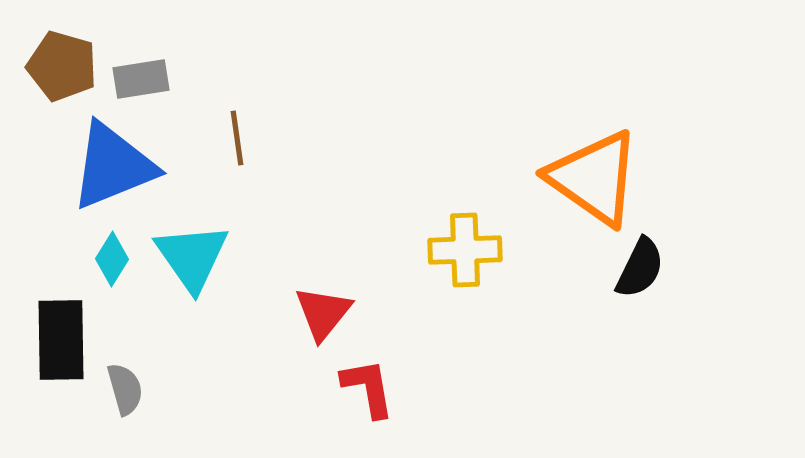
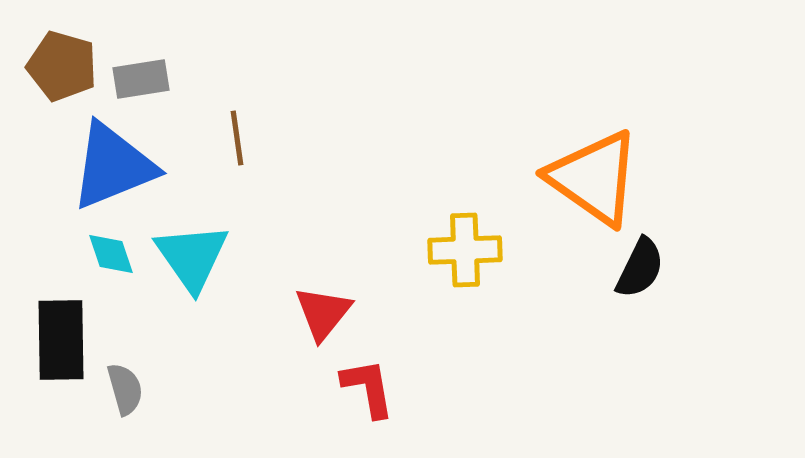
cyan diamond: moved 1 px left, 5 px up; rotated 50 degrees counterclockwise
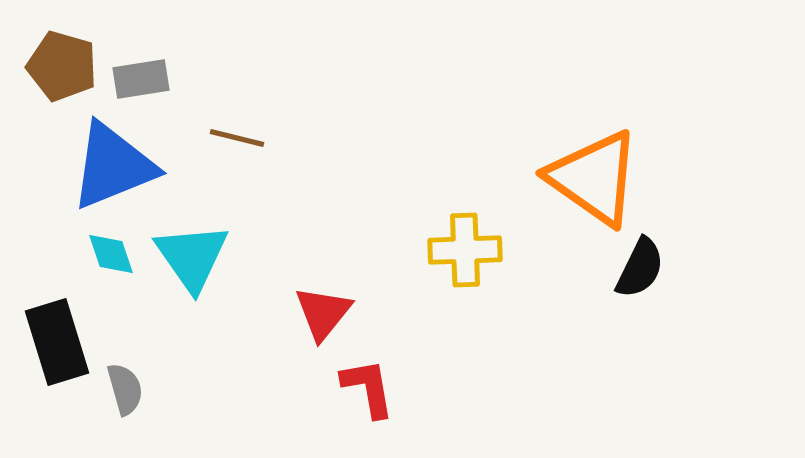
brown line: rotated 68 degrees counterclockwise
black rectangle: moved 4 px left, 2 px down; rotated 16 degrees counterclockwise
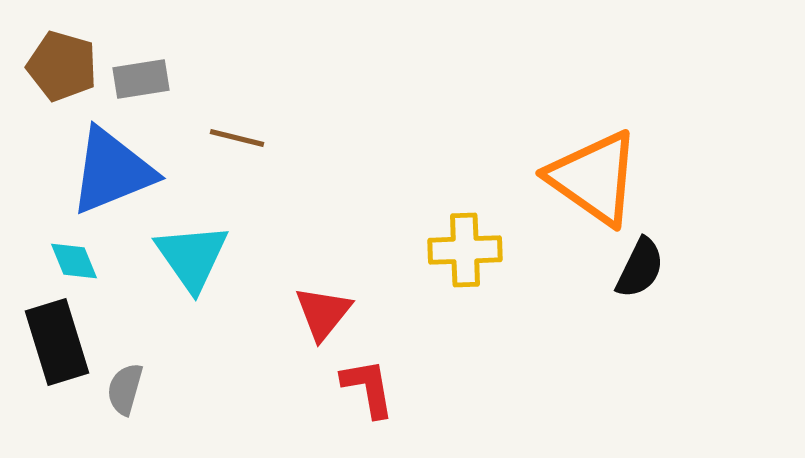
blue triangle: moved 1 px left, 5 px down
cyan diamond: moved 37 px left, 7 px down; rotated 4 degrees counterclockwise
gray semicircle: rotated 148 degrees counterclockwise
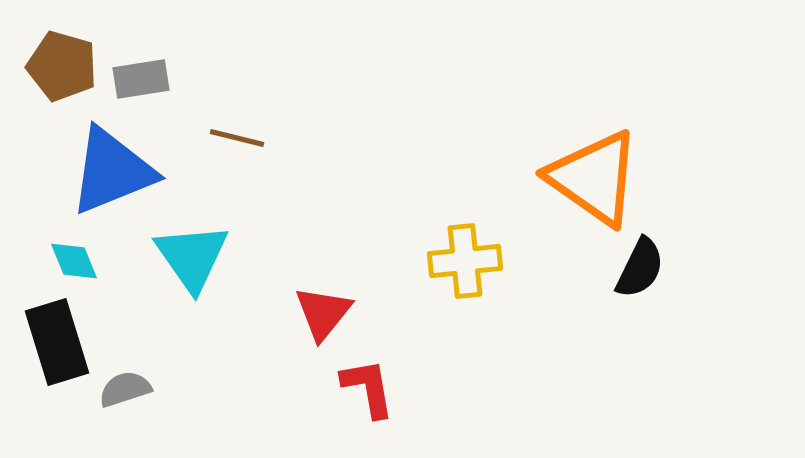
yellow cross: moved 11 px down; rotated 4 degrees counterclockwise
gray semicircle: rotated 56 degrees clockwise
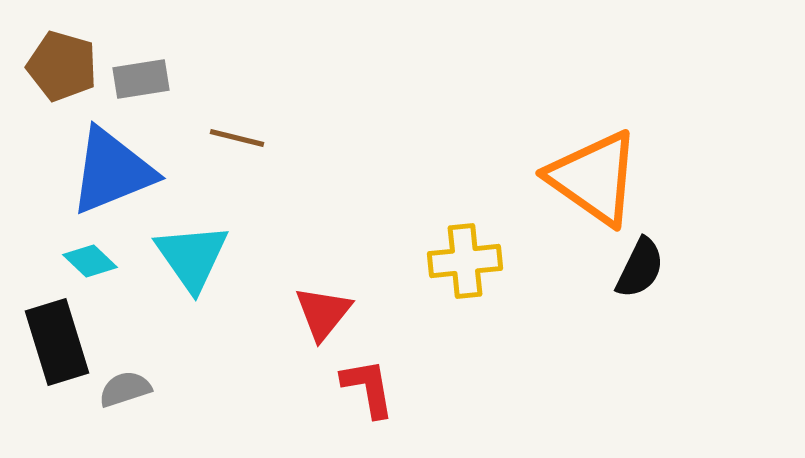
cyan diamond: moved 16 px right; rotated 24 degrees counterclockwise
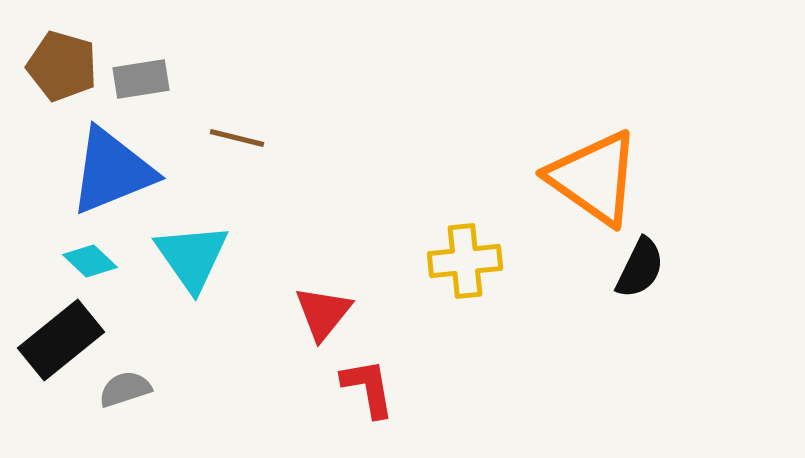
black rectangle: moved 4 px right, 2 px up; rotated 68 degrees clockwise
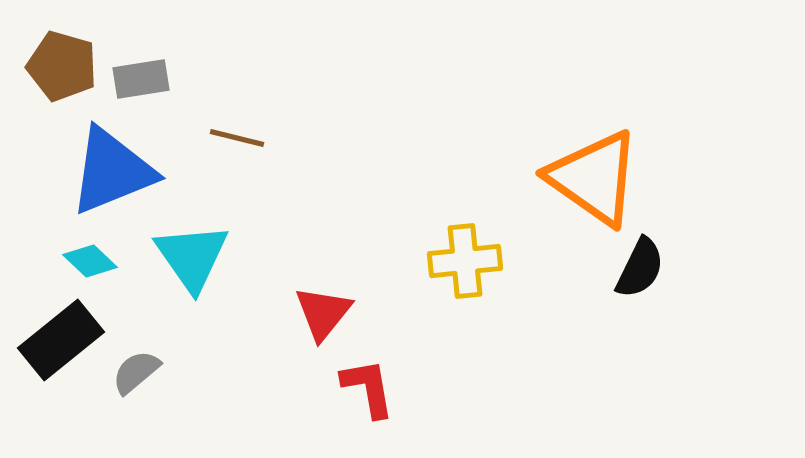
gray semicircle: moved 11 px right, 17 px up; rotated 22 degrees counterclockwise
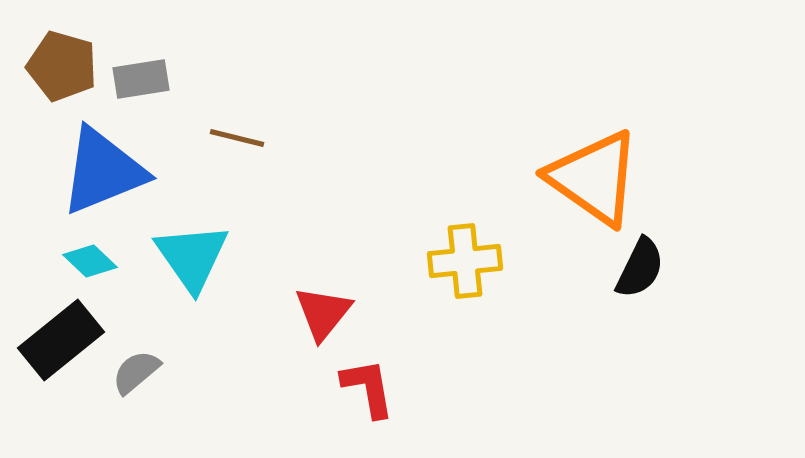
blue triangle: moved 9 px left
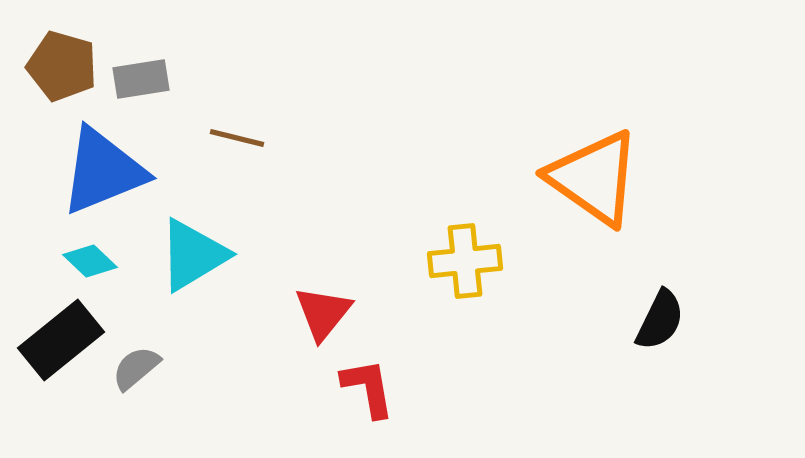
cyan triangle: moved 1 px right, 2 px up; rotated 34 degrees clockwise
black semicircle: moved 20 px right, 52 px down
gray semicircle: moved 4 px up
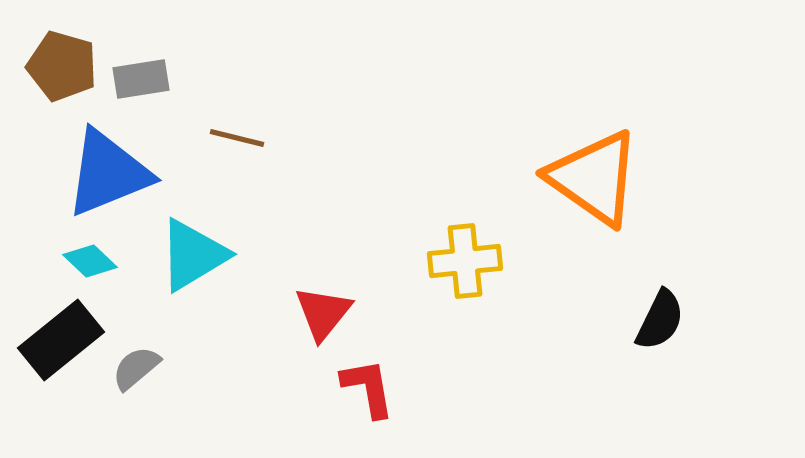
blue triangle: moved 5 px right, 2 px down
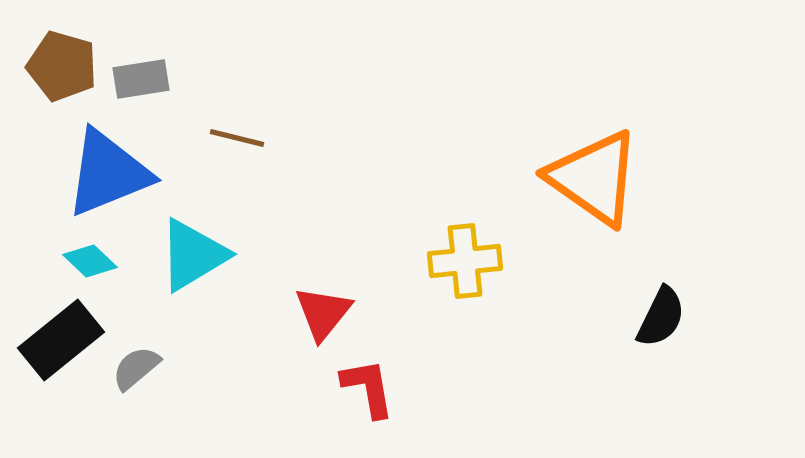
black semicircle: moved 1 px right, 3 px up
